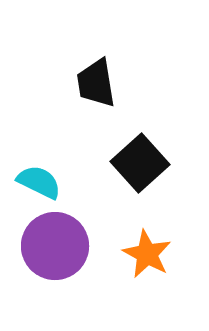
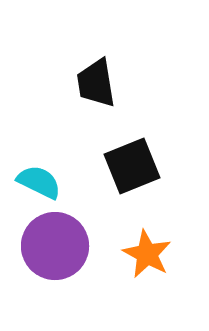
black square: moved 8 px left, 3 px down; rotated 20 degrees clockwise
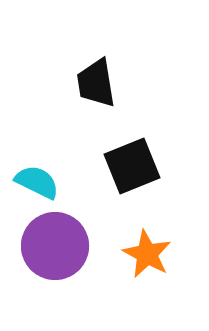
cyan semicircle: moved 2 px left
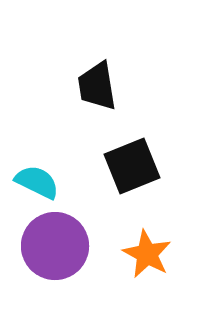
black trapezoid: moved 1 px right, 3 px down
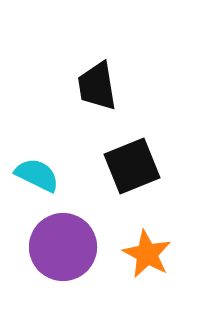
cyan semicircle: moved 7 px up
purple circle: moved 8 px right, 1 px down
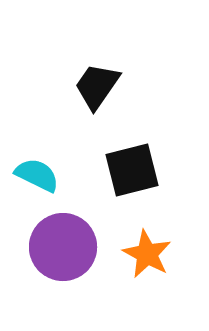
black trapezoid: rotated 44 degrees clockwise
black square: moved 4 px down; rotated 8 degrees clockwise
